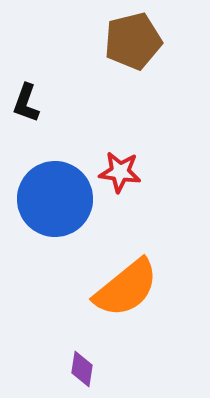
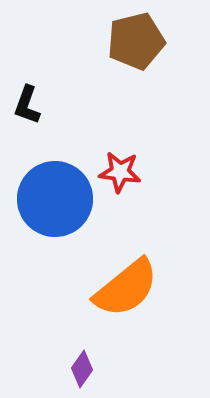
brown pentagon: moved 3 px right
black L-shape: moved 1 px right, 2 px down
purple diamond: rotated 27 degrees clockwise
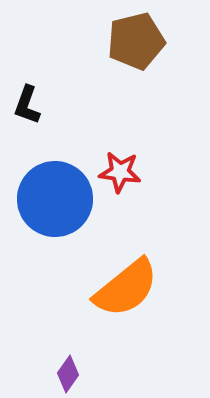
purple diamond: moved 14 px left, 5 px down
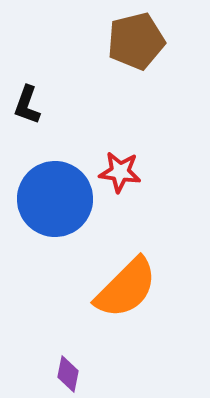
orange semicircle: rotated 6 degrees counterclockwise
purple diamond: rotated 24 degrees counterclockwise
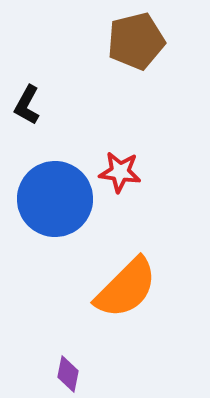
black L-shape: rotated 9 degrees clockwise
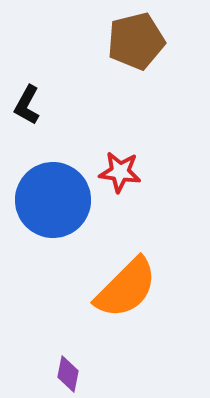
blue circle: moved 2 px left, 1 px down
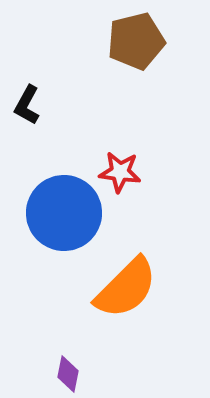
blue circle: moved 11 px right, 13 px down
